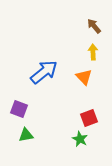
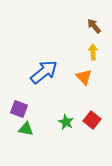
red square: moved 3 px right, 2 px down; rotated 30 degrees counterclockwise
green triangle: moved 6 px up; rotated 21 degrees clockwise
green star: moved 14 px left, 17 px up
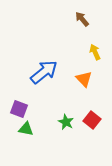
brown arrow: moved 12 px left, 7 px up
yellow arrow: moved 2 px right; rotated 21 degrees counterclockwise
orange triangle: moved 2 px down
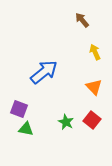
brown arrow: moved 1 px down
orange triangle: moved 10 px right, 8 px down
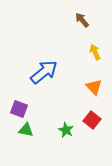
green star: moved 8 px down
green triangle: moved 1 px down
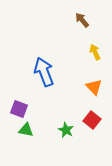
blue arrow: rotated 72 degrees counterclockwise
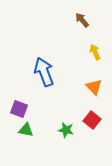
green star: rotated 14 degrees counterclockwise
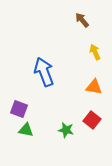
orange triangle: rotated 36 degrees counterclockwise
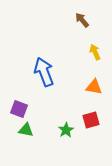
red square: moved 1 px left; rotated 36 degrees clockwise
green star: rotated 28 degrees clockwise
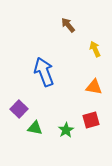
brown arrow: moved 14 px left, 5 px down
yellow arrow: moved 3 px up
purple square: rotated 24 degrees clockwise
green triangle: moved 9 px right, 2 px up
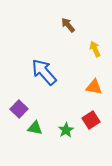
blue arrow: rotated 20 degrees counterclockwise
red square: rotated 18 degrees counterclockwise
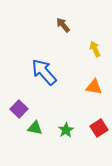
brown arrow: moved 5 px left
red square: moved 8 px right, 8 px down
